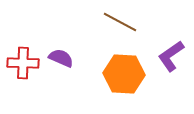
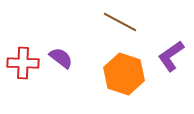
purple semicircle: rotated 15 degrees clockwise
orange hexagon: rotated 15 degrees clockwise
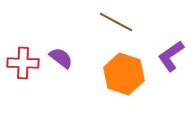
brown line: moved 4 px left
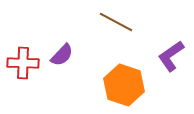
purple semicircle: moved 1 px right, 3 px up; rotated 95 degrees clockwise
orange hexagon: moved 11 px down
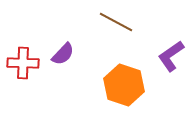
purple semicircle: moved 1 px right, 1 px up
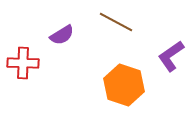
purple semicircle: moved 1 px left, 19 px up; rotated 15 degrees clockwise
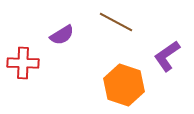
purple L-shape: moved 4 px left
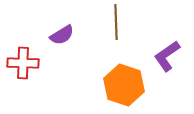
brown line: rotated 60 degrees clockwise
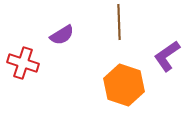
brown line: moved 3 px right
red cross: rotated 16 degrees clockwise
